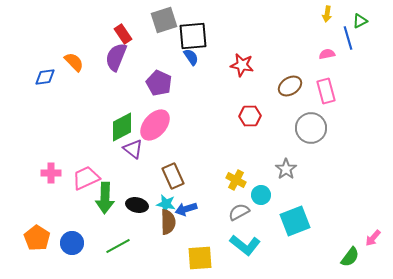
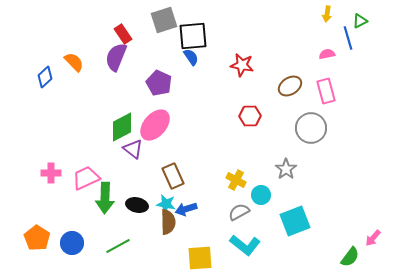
blue diamond: rotated 35 degrees counterclockwise
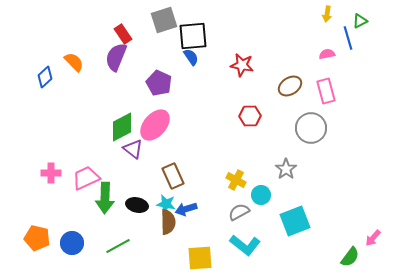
orange pentagon: rotated 20 degrees counterclockwise
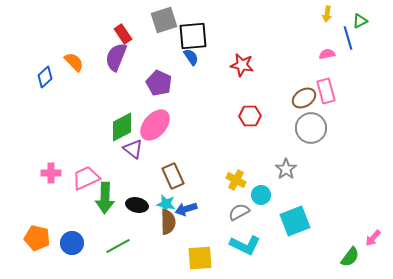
brown ellipse: moved 14 px right, 12 px down
cyan L-shape: rotated 12 degrees counterclockwise
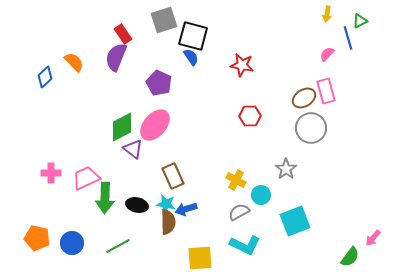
black square: rotated 20 degrees clockwise
pink semicircle: rotated 35 degrees counterclockwise
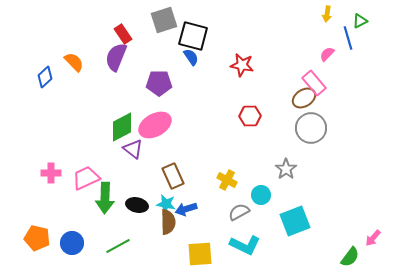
purple pentagon: rotated 25 degrees counterclockwise
pink rectangle: moved 12 px left, 8 px up; rotated 25 degrees counterclockwise
pink ellipse: rotated 20 degrees clockwise
yellow cross: moved 9 px left
yellow square: moved 4 px up
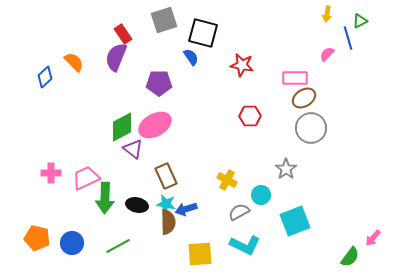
black square: moved 10 px right, 3 px up
pink rectangle: moved 19 px left, 5 px up; rotated 50 degrees counterclockwise
brown rectangle: moved 7 px left
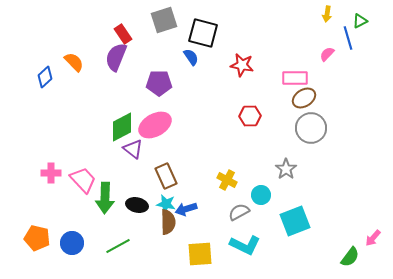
pink trapezoid: moved 3 px left, 2 px down; rotated 72 degrees clockwise
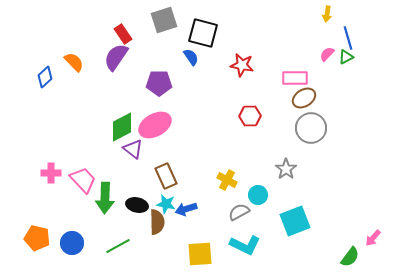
green triangle: moved 14 px left, 36 px down
purple semicircle: rotated 12 degrees clockwise
cyan circle: moved 3 px left
brown semicircle: moved 11 px left
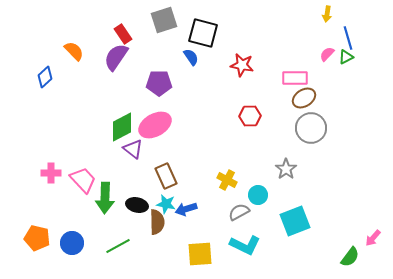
orange semicircle: moved 11 px up
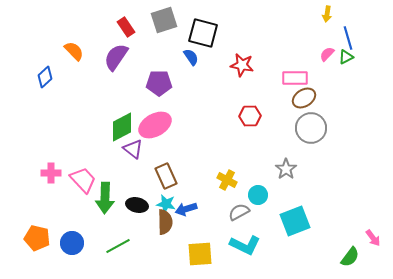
red rectangle: moved 3 px right, 7 px up
brown semicircle: moved 8 px right
pink arrow: rotated 78 degrees counterclockwise
